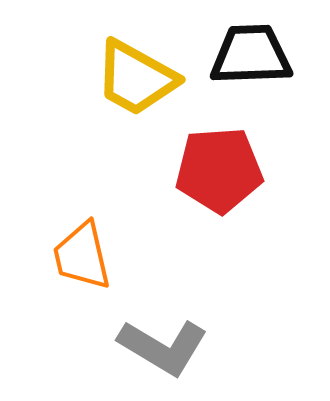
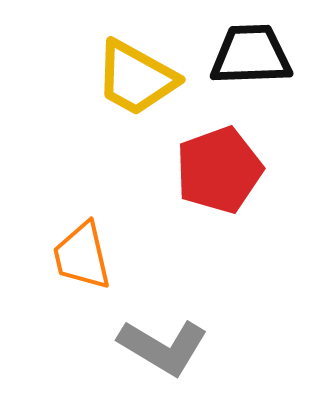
red pentagon: rotated 16 degrees counterclockwise
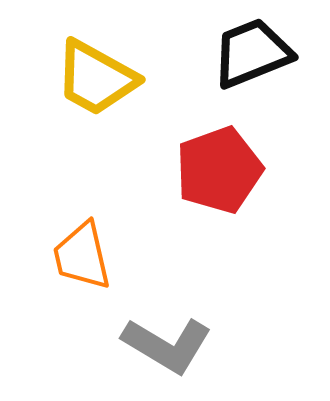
black trapezoid: moved 1 px right, 2 px up; rotated 20 degrees counterclockwise
yellow trapezoid: moved 40 px left
gray L-shape: moved 4 px right, 2 px up
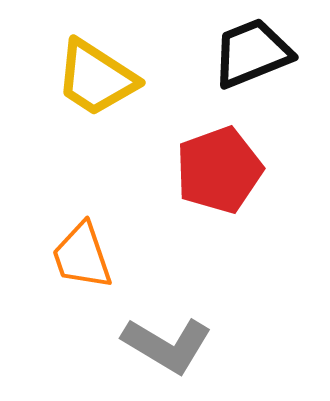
yellow trapezoid: rotated 4 degrees clockwise
orange trapezoid: rotated 6 degrees counterclockwise
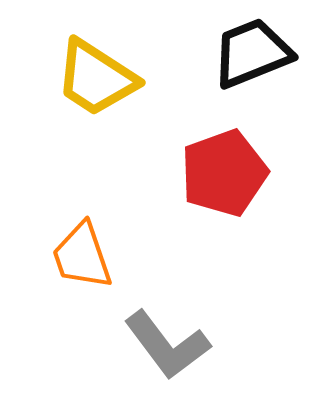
red pentagon: moved 5 px right, 3 px down
gray L-shape: rotated 22 degrees clockwise
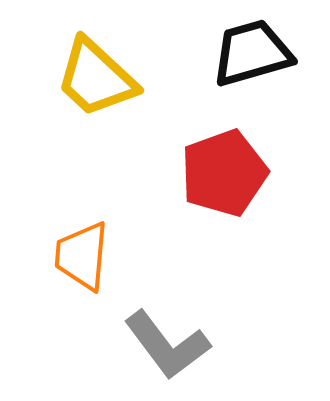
black trapezoid: rotated 6 degrees clockwise
yellow trapezoid: rotated 10 degrees clockwise
orange trapezoid: rotated 24 degrees clockwise
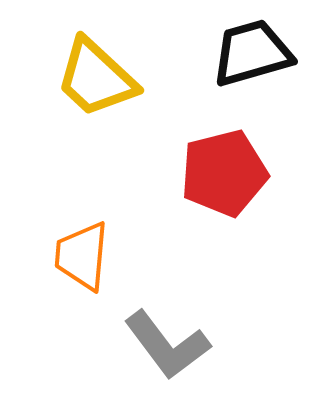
red pentagon: rotated 6 degrees clockwise
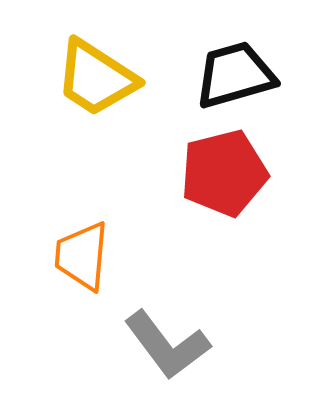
black trapezoid: moved 17 px left, 22 px down
yellow trapezoid: rotated 10 degrees counterclockwise
